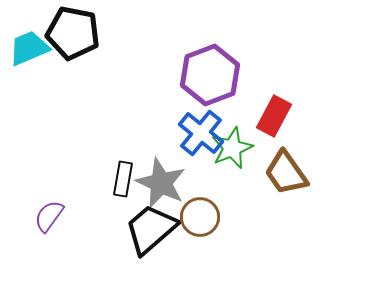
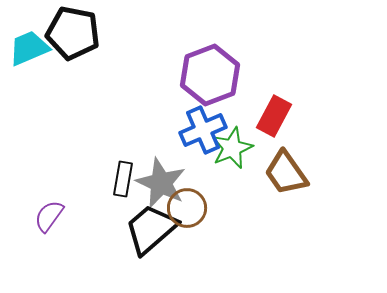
blue cross: moved 2 px right, 3 px up; rotated 27 degrees clockwise
brown circle: moved 13 px left, 9 px up
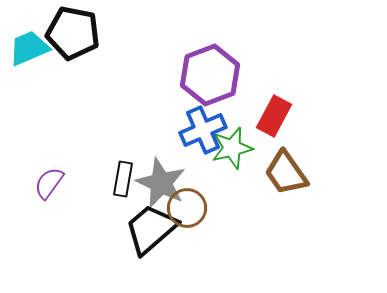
green star: rotated 9 degrees clockwise
purple semicircle: moved 33 px up
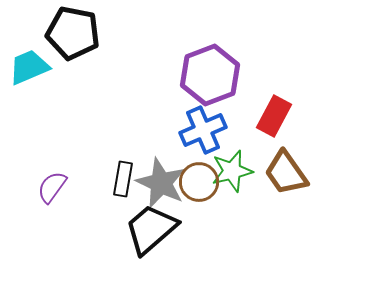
cyan trapezoid: moved 19 px down
green star: moved 23 px down
purple semicircle: moved 3 px right, 4 px down
brown circle: moved 12 px right, 26 px up
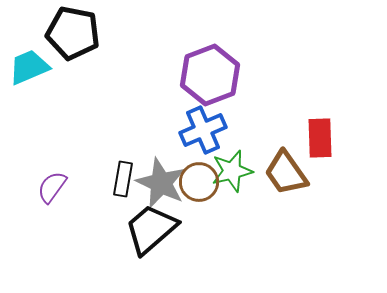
red rectangle: moved 46 px right, 22 px down; rotated 30 degrees counterclockwise
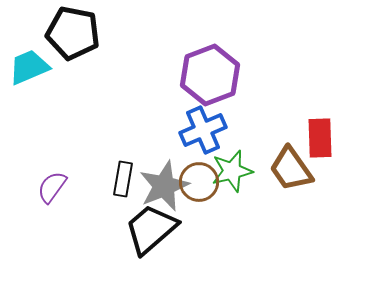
brown trapezoid: moved 5 px right, 4 px up
gray star: moved 3 px right, 3 px down; rotated 24 degrees clockwise
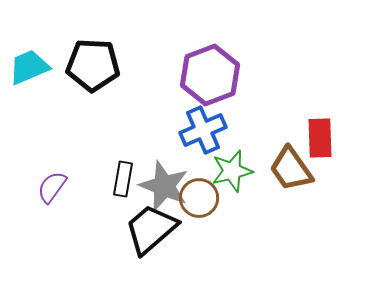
black pentagon: moved 20 px right, 32 px down; rotated 8 degrees counterclockwise
brown circle: moved 16 px down
gray star: rotated 27 degrees counterclockwise
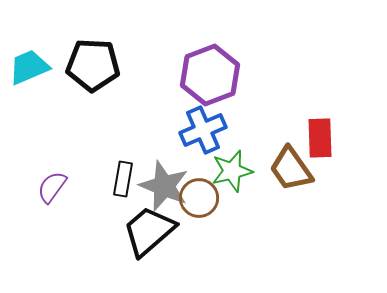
black trapezoid: moved 2 px left, 2 px down
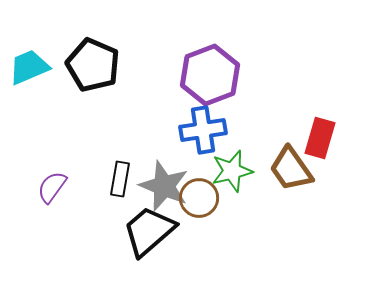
black pentagon: rotated 20 degrees clockwise
blue cross: rotated 15 degrees clockwise
red rectangle: rotated 18 degrees clockwise
black rectangle: moved 3 px left
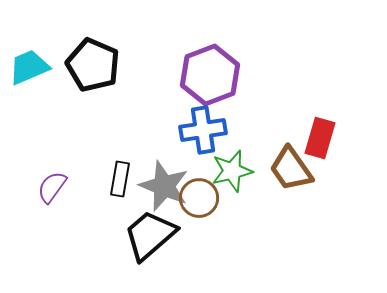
black trapezoid: moved 1 px right, 4 px down
